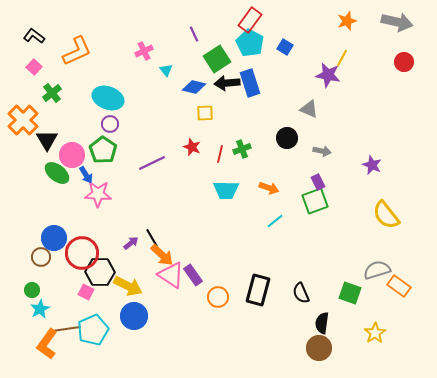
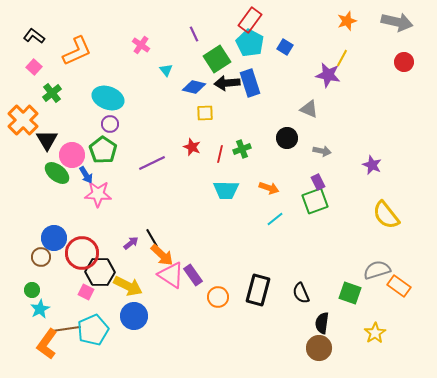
pink cross at (144, 51): moved 3 px left, 6 px up; rotated 30 degrees counterclockwise
cyan line at (275, 221): moved 2 px up
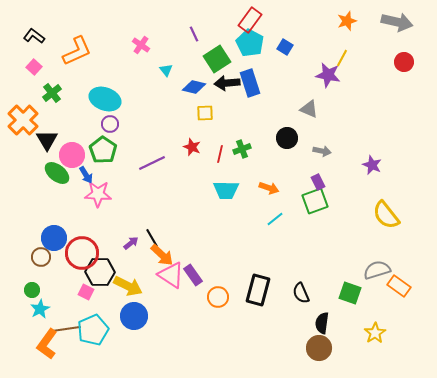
cyan ellipse at (108, 98): moved 3 px left, 1 px down
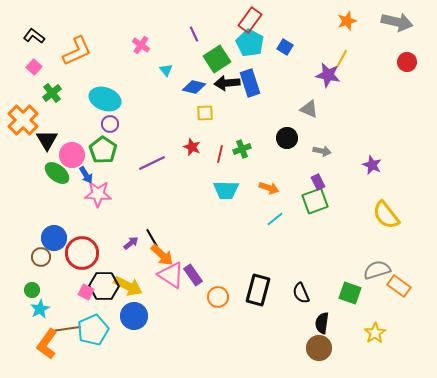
red circle at (404, 62): moved 3 px right
black hexagon at (100, 272): moved 4 px right, 14 px down
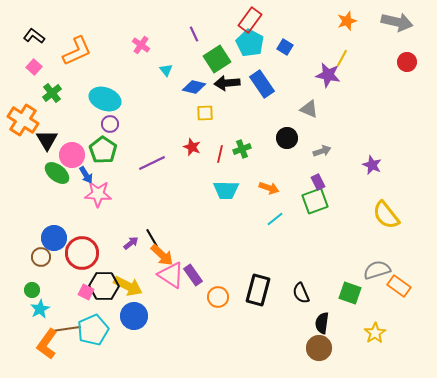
blue rectangle at (250, 83): moved 12 px right, 1 px down; rotated 16 degrees counterclockwise
orange cross at (23, 120): rotated 12 degrees counterclockwise
gray arrow at (322, 151): rotated 30 degrees counterclockwise
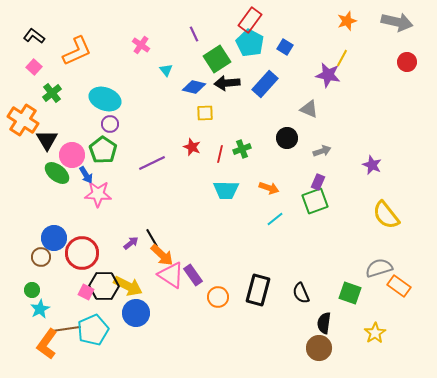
blue rectangle at (262, 84): moved 3 px right; rotated 76 degrees clockwise
purple rectangle at (318, 182): rotated 49 degrees clockwise
gray semicircle at (377, 270): moved 2 px right, 2 px up
blue circle at (134, 316): moved 2 px right, 3 px up
black semicircle at (322, 323): moved 2 px right
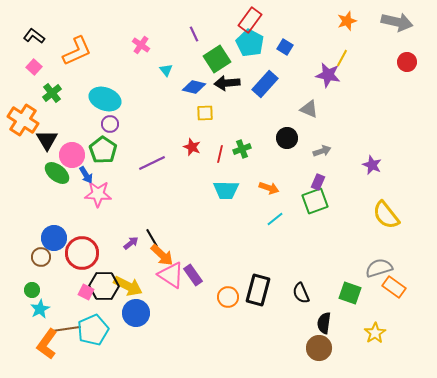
orange rectangle at (399, 286): moved 5 px left, 1 px down
orange circle at (218, 297): moved 10 px right
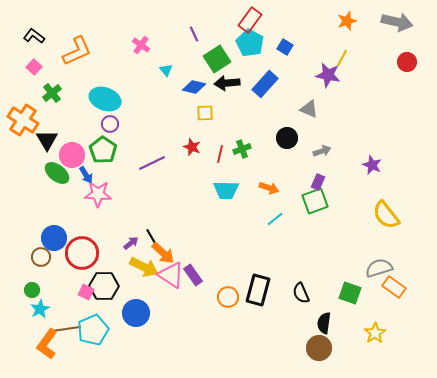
orange arrow at (162, 255): moved 1 px right, 2 px up
yellow arrow at (128, 286): moved 16 px right, 19 px up
